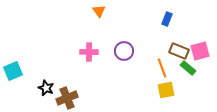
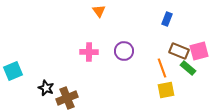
pink square: moved 1 px left
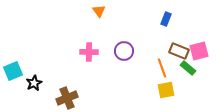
blue rectangle: moved 1 px left
black star: moved 12 px left, 5 px up; rotated 21 degrees clockwise
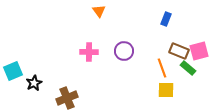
yellow square: rotated 12 degrees clockwise
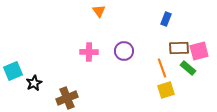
brown rectangle: moved 3 px up; rotated 24 degrees counterclockwise
yellow square: rotated 18 degrees counterclockwise
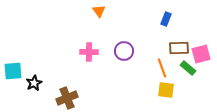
pink square: moved 2 px right, 3 px down
cyan square: rotated 18 degrees clockwise
yellow square: rotated 24 degrees clockwise
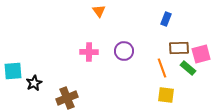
yellow square: moved 5 px down
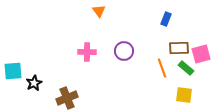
pink cross: moved 2 px left
green rectangle: moved 2 px left
yellow square: moved 18 px right
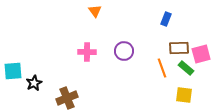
orange triangle: moved 4 px left
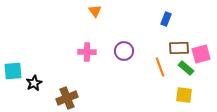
orange line: moved 2 px left, 1 px up
